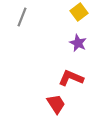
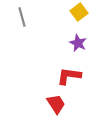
gray line: rotated 36 degrees counterclockwise
red L-shape: moved 2 px left, 2 px up; rotated 15 degrees counterclockwise
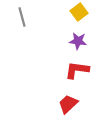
purple star: moved 2 px up; rotated 18 degrees counterclockwise
red L-shape: moved 8 px right, 6 px up
red trapezoid: moved 12 px right; rotated 100 degrees counterclockwise
